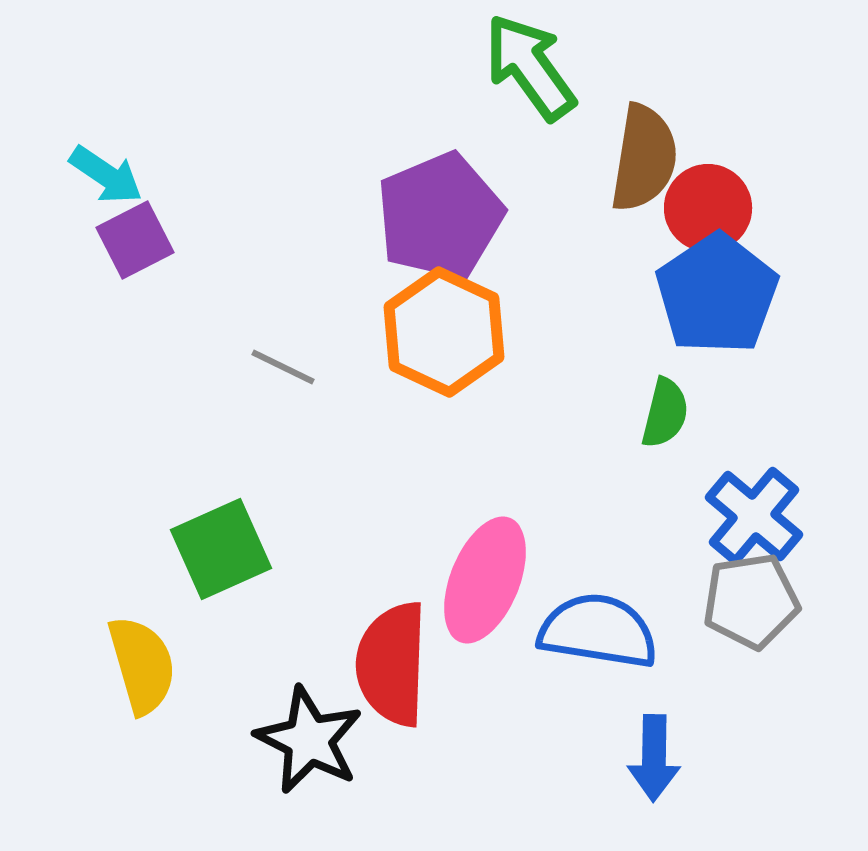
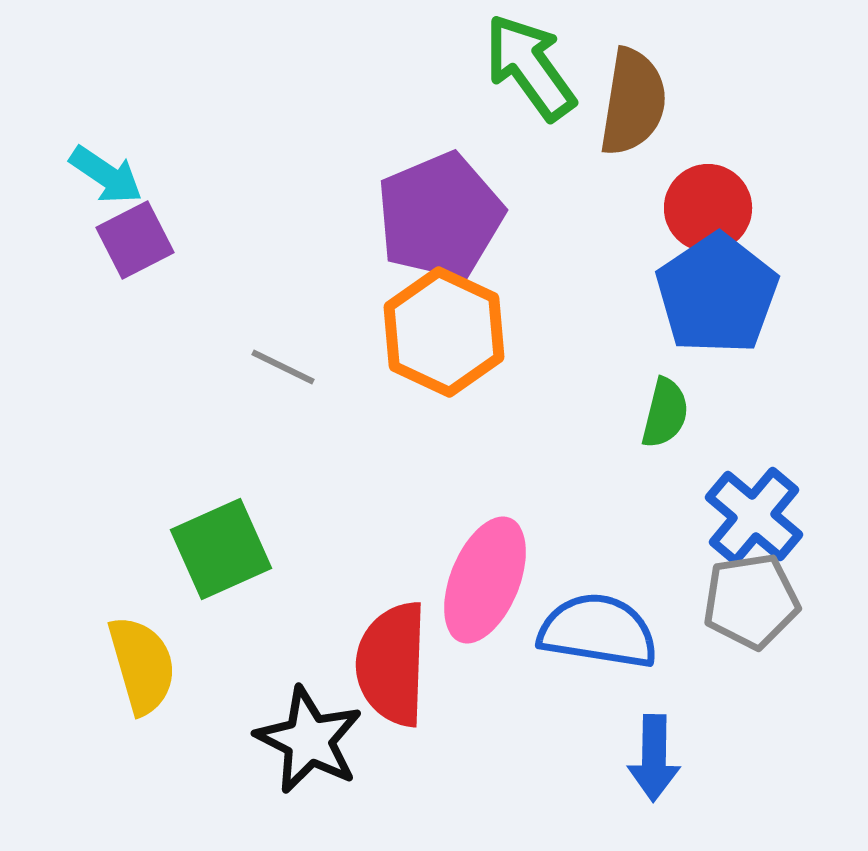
brown semicircle: moved 11 px left, 56 px up
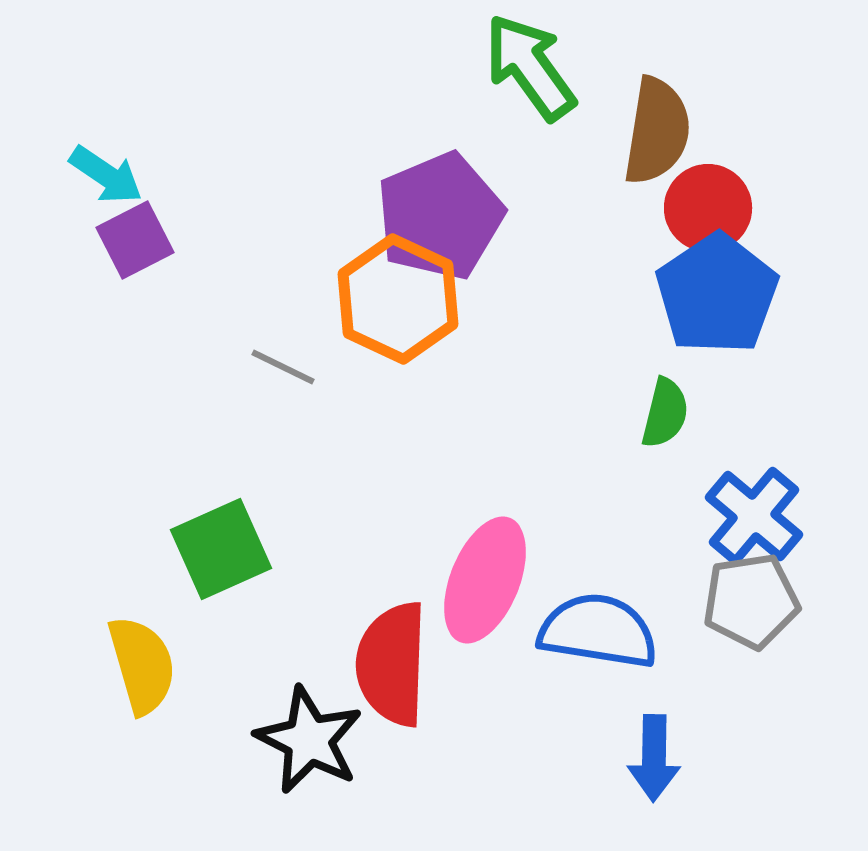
brown semicircle: moved 24 px right, 29 px down
orange hexagon: moved 46 px left, 33 px up
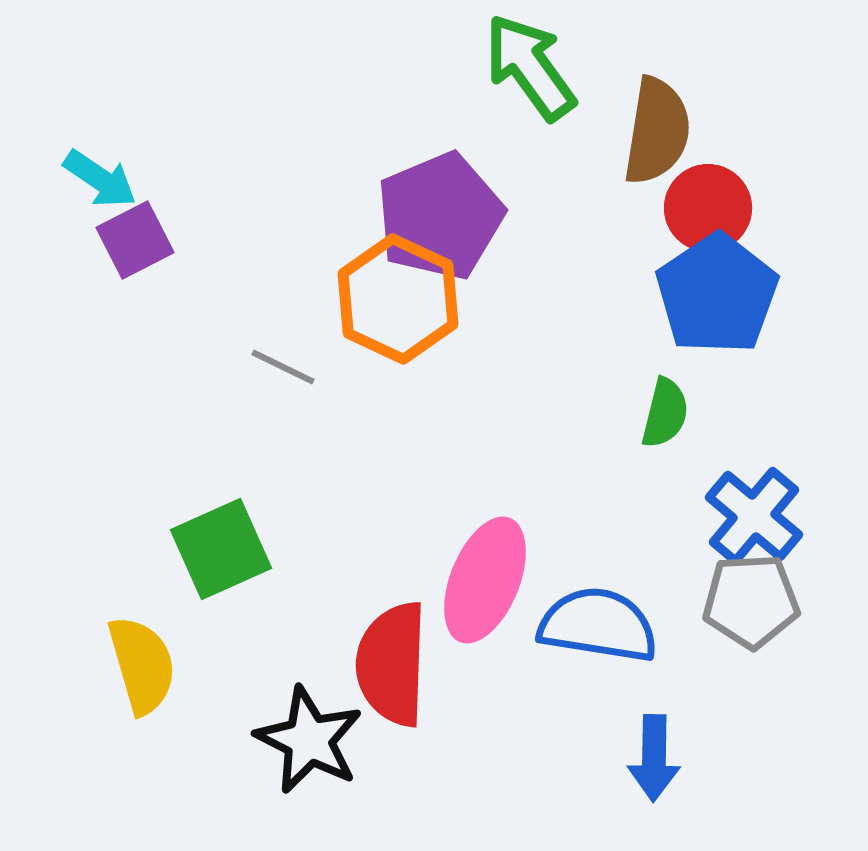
cyan arrow: moved 6 px left, 4 px down
gray pentagon: rotated 6 degrees clockwise
blue semicircle: moved 6 px up
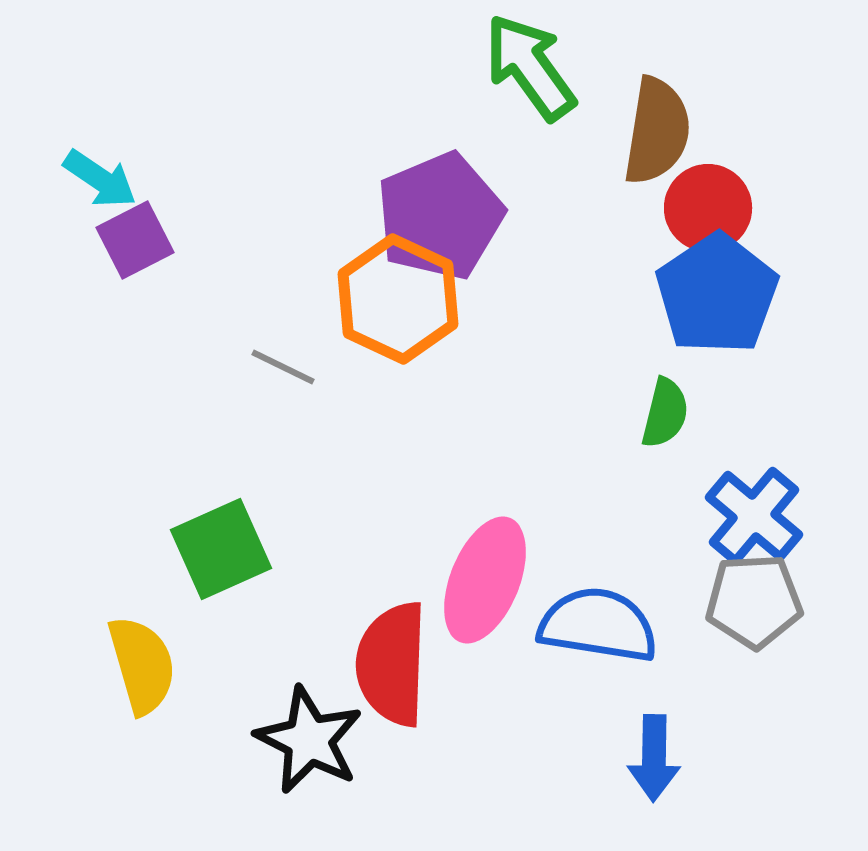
gray pentagon: moved 3 px right
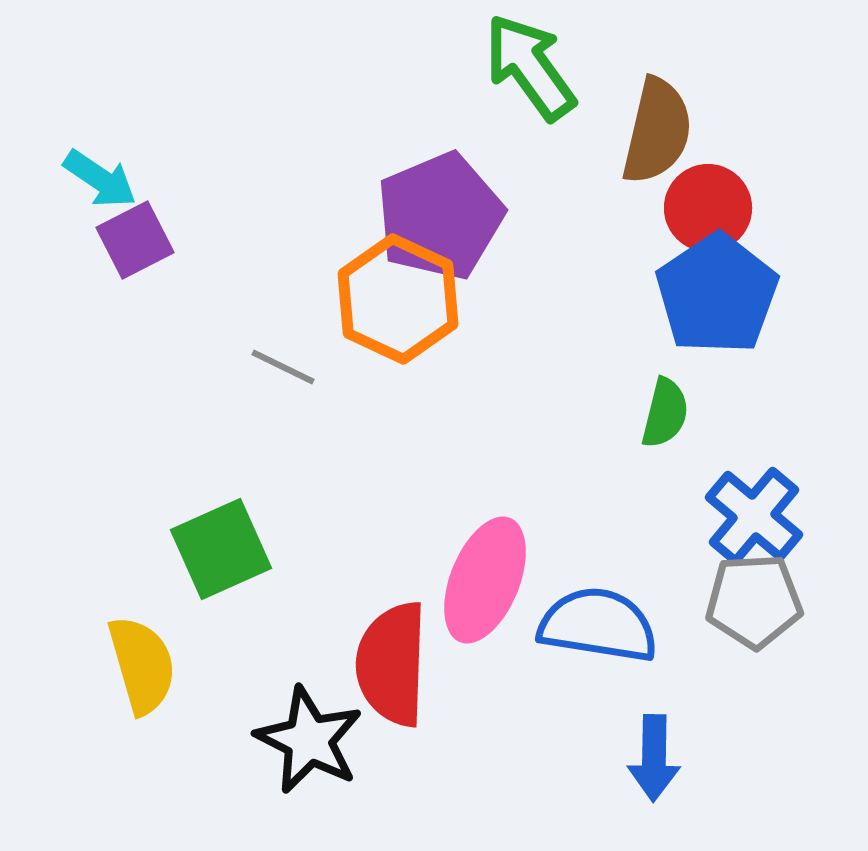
brown semicircle: rotated 4 degrees clockwise
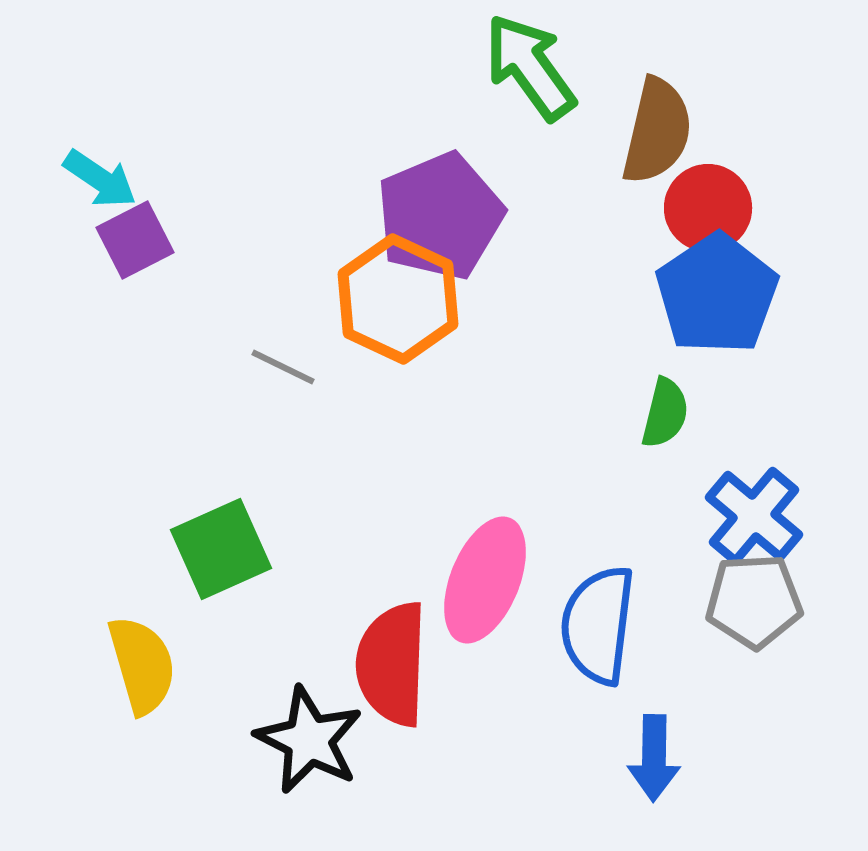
blue semicircle: rotated 92 degrees counterclockwise
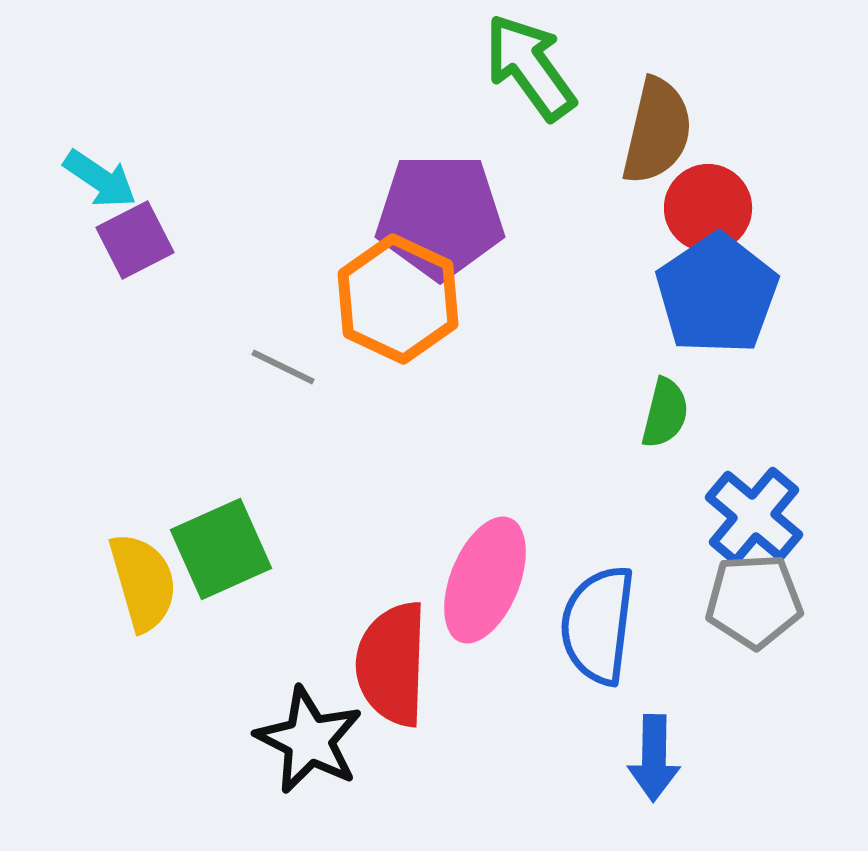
purple pentagon: rotated 23 degrees clockwise
yellow semicircle: moved 1 px right, 83 px up
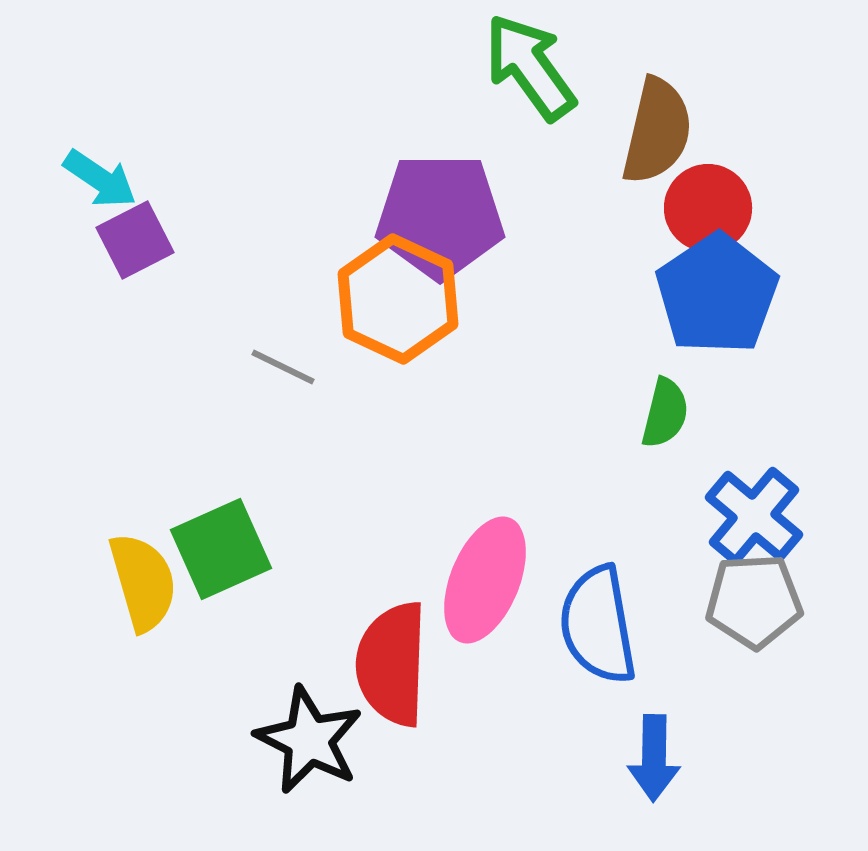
blue semicircle: rotated 17 degrees counterclockwise
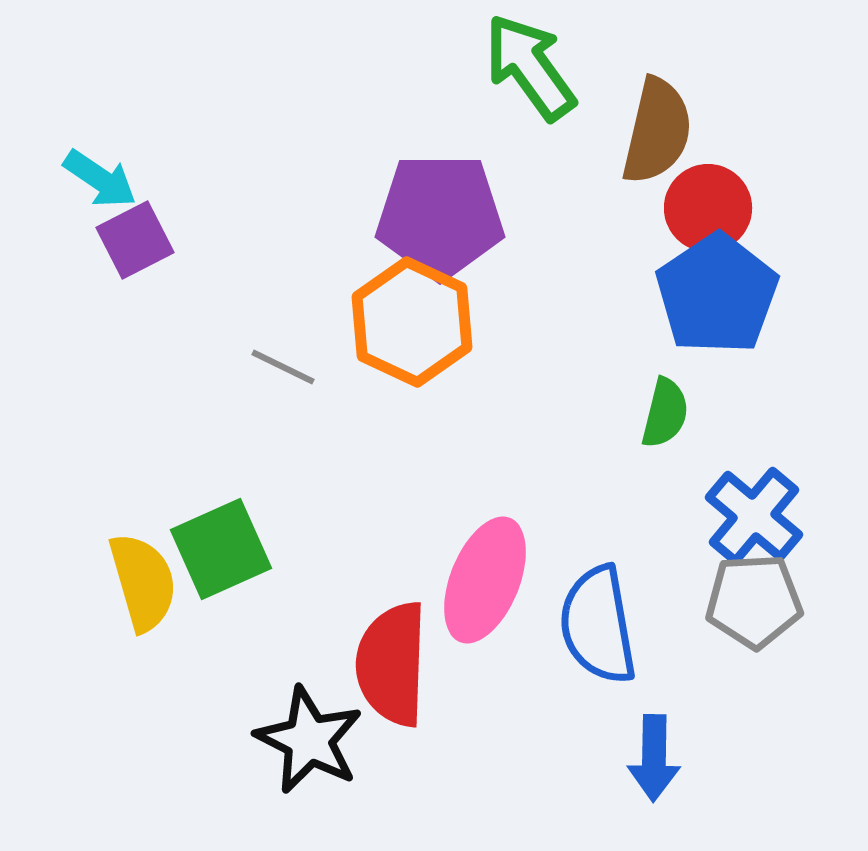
orange hexagon: moved 14 px right, 23 px down
